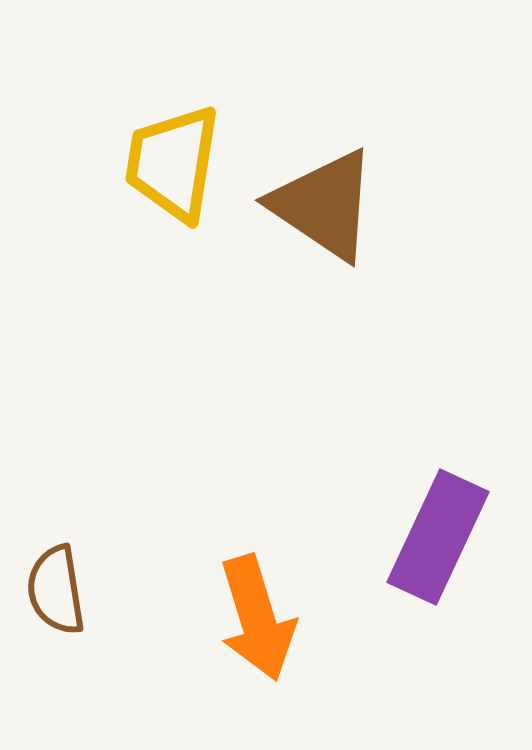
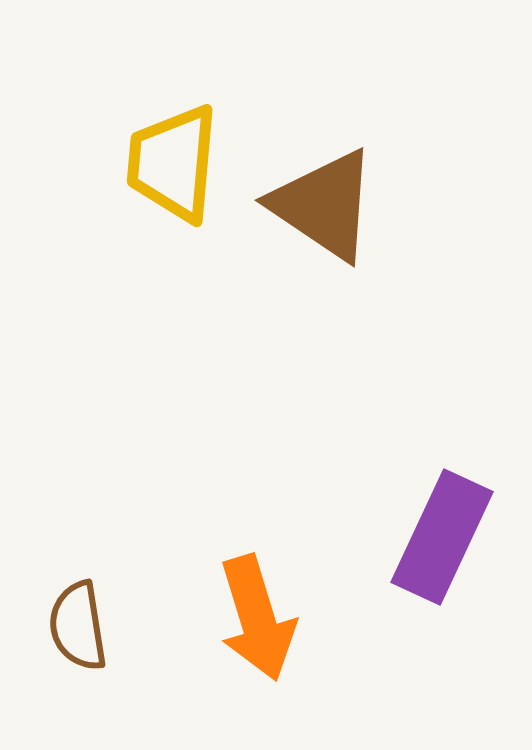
yellow trapezoid: rotated 4 degrees counterclockwise
purple rectangle: moved 4 px right
brown semicircle: moved 22 px right, 36 px down
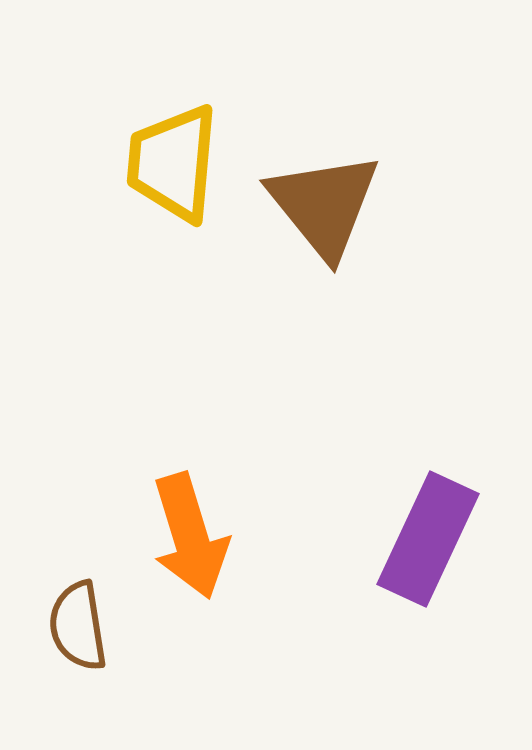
brown triangle: rotated 17 degrees clockwise
purple rectangle: moved 14 px left, 2 px down
orange arrow: moved 67 px left, 82 px up
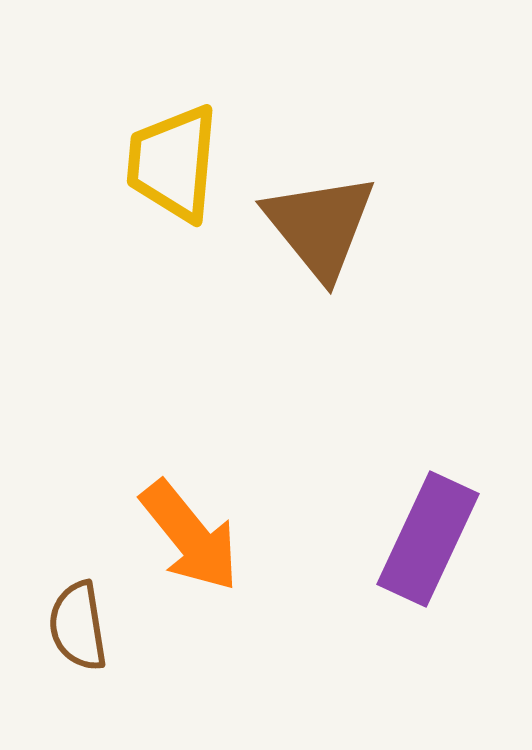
brown triangle: moved 4 px left, 21 px down
orange arrow: rotated 22 degrees counterclockwise
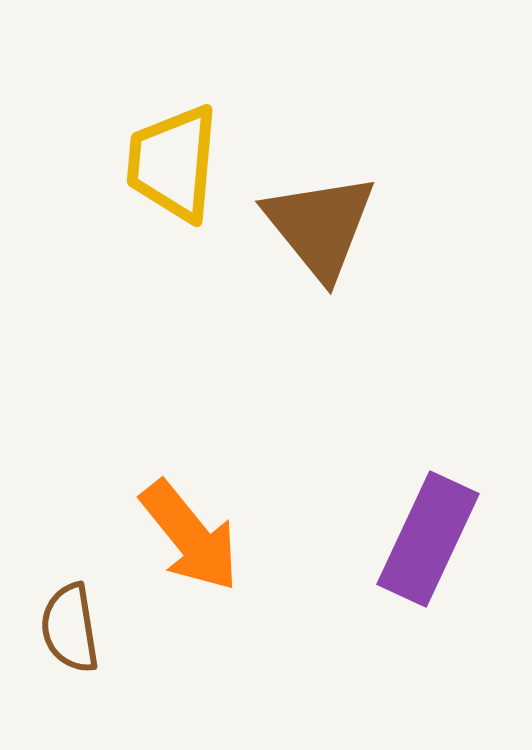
brown semicircle: moved 8 px left, 2 px down
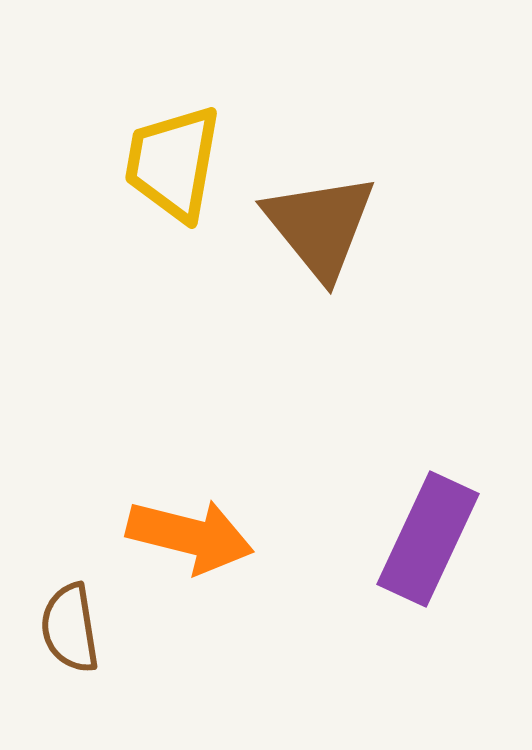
yellow trapezoid: rotated 5 degrees clockwise
orange arrow: rotated 37 degrees counterclockwise
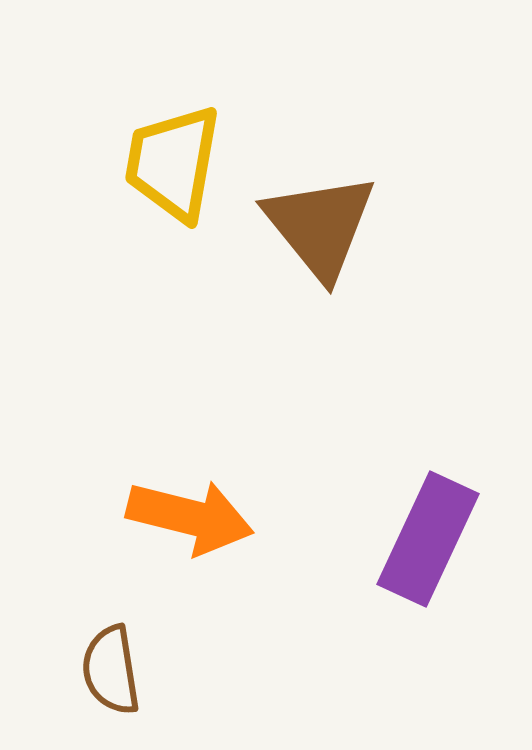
orange arrow: moved 19 px up
brown semicircle: moved 41 px right, 42 px down
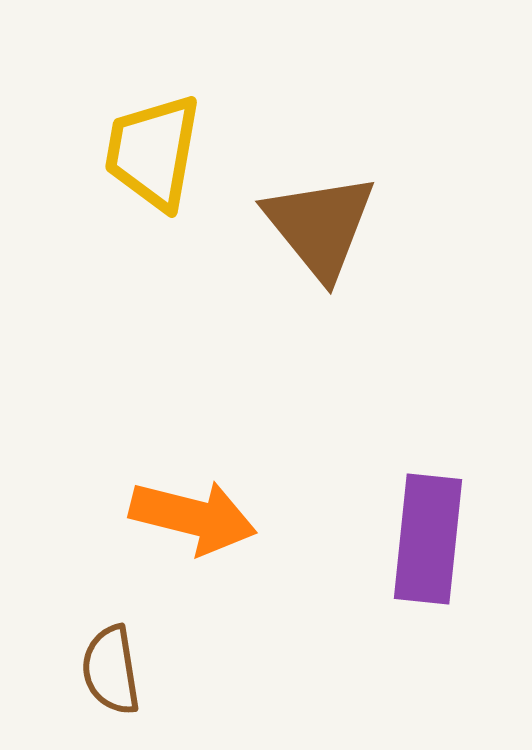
yellow trapezoid: moved 20 px left, 11 px up
orange arrow: moved 3 px right
purple rectangle: rotated 19 degrees counterclockwise
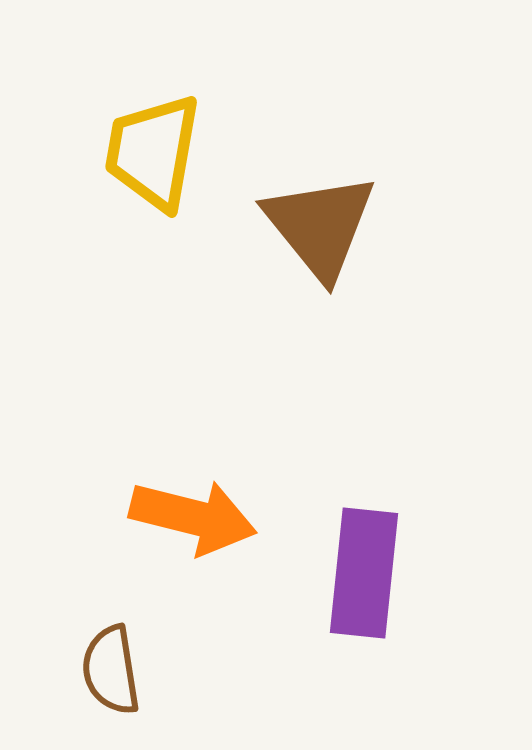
purple rectangle: moved 64 px left, 34 px down
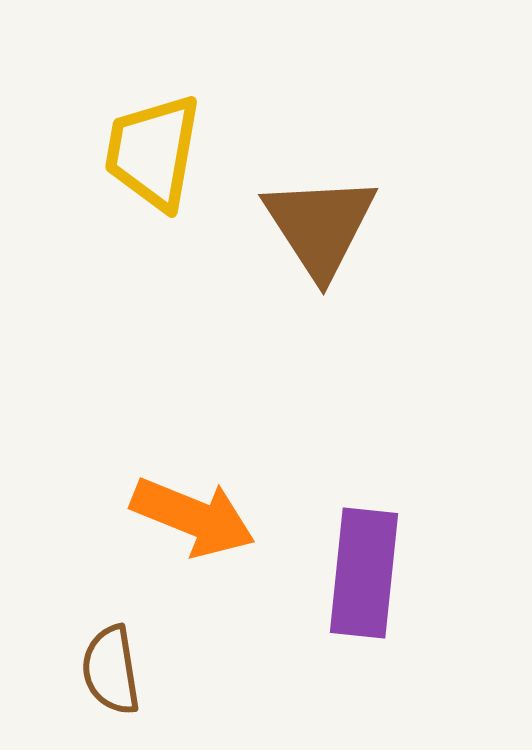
brown triangle: rotated 6 degrees clockwise
orange arrow: rotated 8 degrees clockwise
